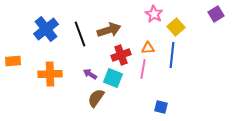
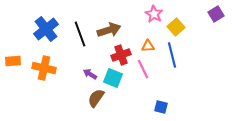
orange triangle: moved 2 px up
blue line: rotated 20 degrees counterclockwise
pink line: rotated 36 degrees counterclockwise
orange cross: moved 6 px left, 6 px up; rotated 15 degrees clockwise
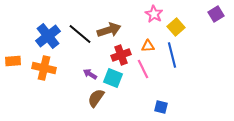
blue cross: moved 2 px right, 7 px down
black line: rotated 30 degrees counterclockwise
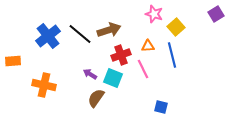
pink star: rotated 12 degrees counterclockwise
orange cross: moved 17 px down
